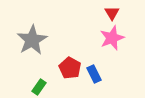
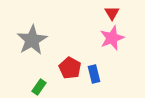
blue rectangle: rotated 12 degrees clockwise
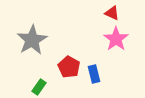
red triangle: rotated 35 degrees counterclockwise
pink star: moved 4 px right, 1 px down; rotated 15 degrees counterclockwise
red pentagon: moved 1 px left, 1 px up
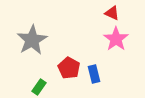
red pentagon: moved 1 px down
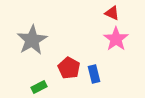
green rectangle: rotated 28 degrees clockwise
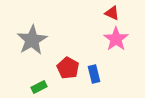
red pentagon: moved 1 px left
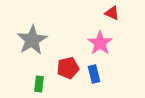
pink star: moved 16 px left, 4 px down
red pentagon: rotated 30 degrees clockwise
green rectangle: moved 3 px up; rotated 56 degrees counterclockwise
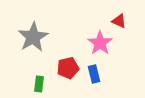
red triangle: moved 7 px right, 8 px down
gray star: moved 1 px right, 3 px up
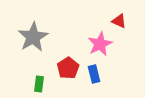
pink star: moved 1 px down; rotated 10 degrees clockwise
red pentagon: rotated 20 degrees counterclockwise
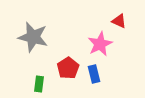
gray star: rotated 28 degrees counterclockwise
